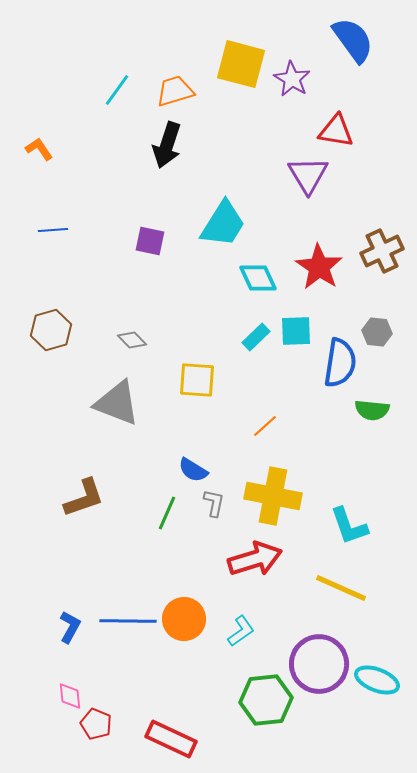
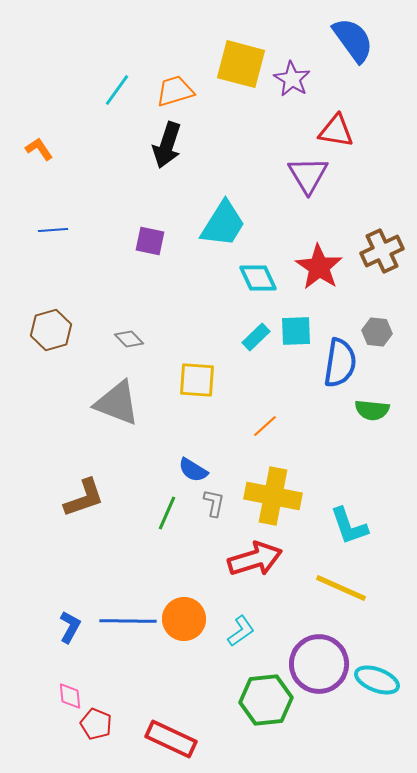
gray diamond at (132, 340): moved 3 px left, 1 px up
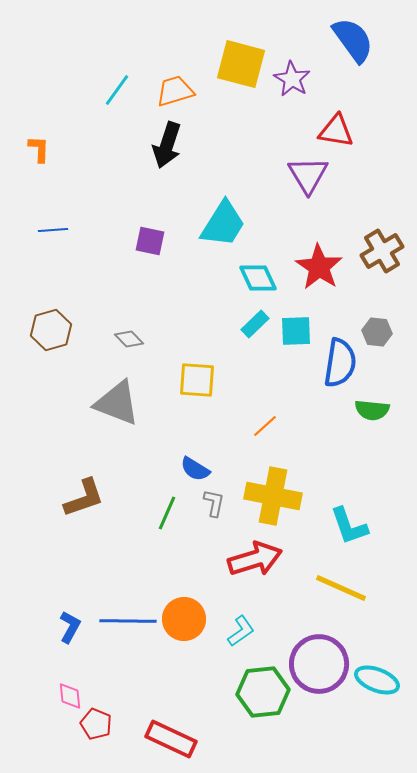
orange L-shape at (39, 149): rotated 36 degrees clockwise
brown cross at (382, 251): rotated 6 degrees counterclockwise
cyan rectangle at (256, 337): moved 1 px left, 13 px up
blue semicircle at (193, 470): moved 2 px right, 1 px up
green hexagon at (266, 700): moved 3 px left, 8 px up
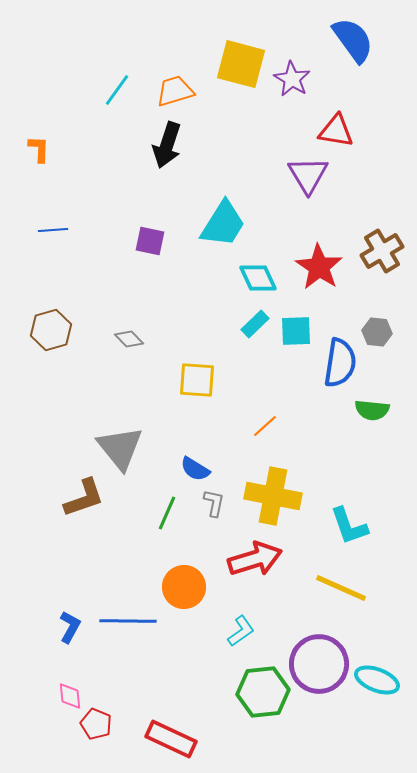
gray triangle at (117, 403): moved 3 px right, 45 px down; rotated 30 degrees clockwise
orange circle at (184, 619): moved 32 px up
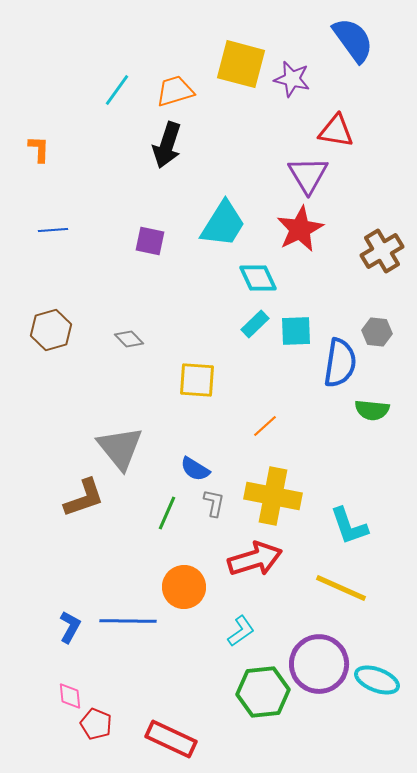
purple star at (292, 79): rotated 18 degrees counterclockwise
red star at (319, 267): moved 19 px left, 38 px up; rotated 12 degrees clockwise
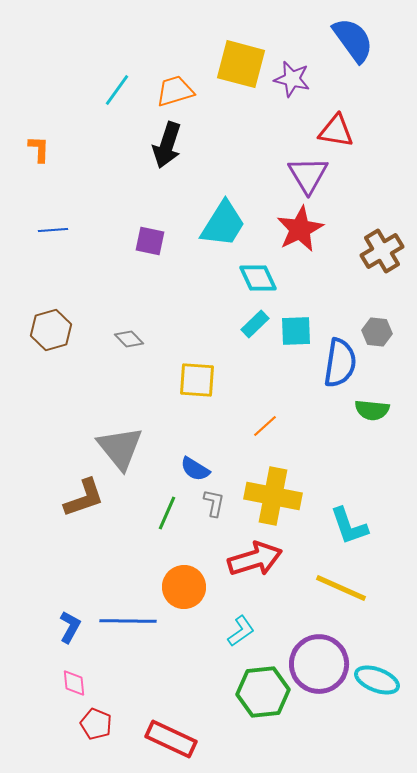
pink diamond at (70, 696): moved 4 px right, 13 px up
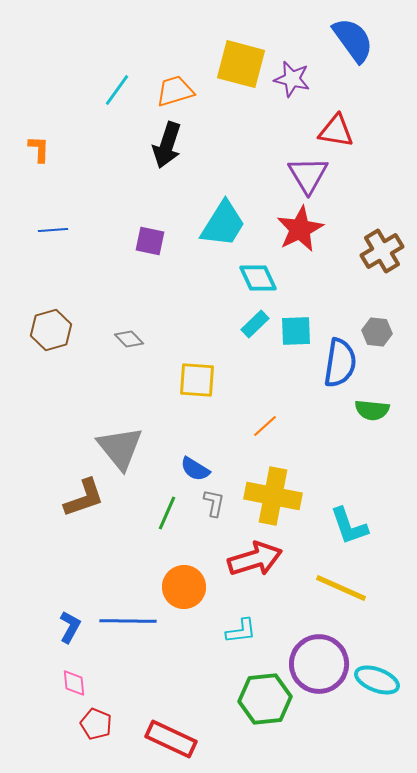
cyan L-shape at (241, 631): rotated 28 degrees clockwise
green hexagon at (263, 692): moved 2 px right, 7 px down
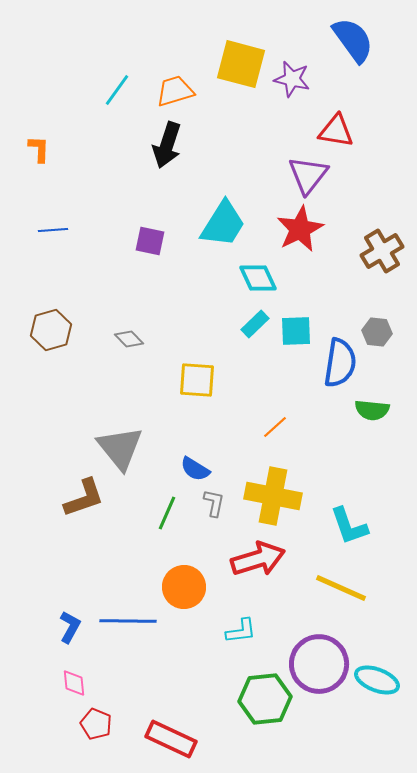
purple triangle at (308, 175): rotated 9 degrees clockwise
orange line at (265, 426): moved 10 px right, 1 px down
red arrow at (255, 559): moved 3 px right
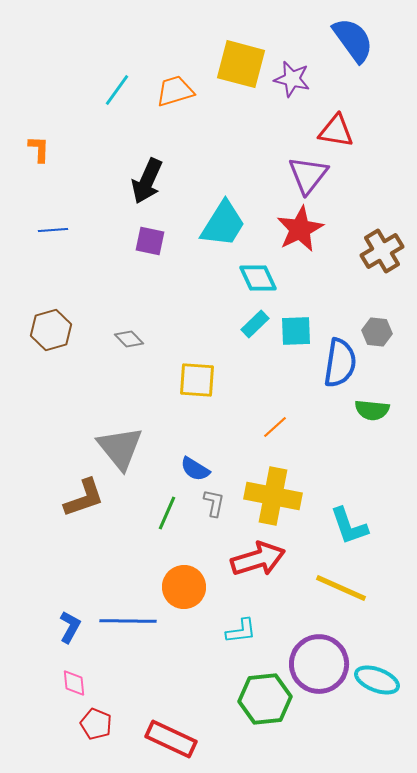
black arrow at (167, 145): moved 20 px left, 36 px down; rotated 6 degrees clockwise
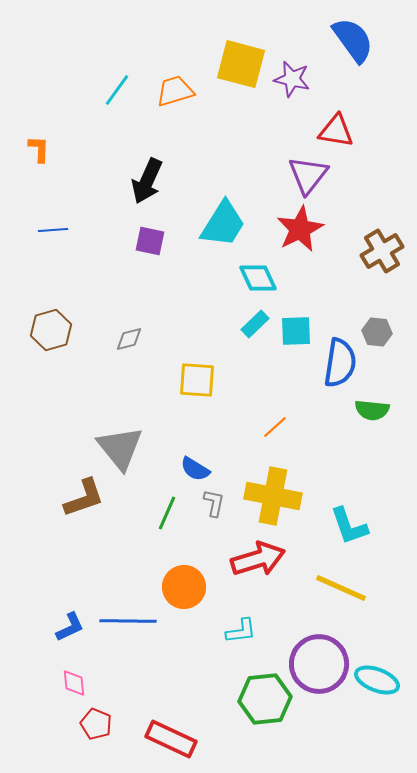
gray diamond at (129, 339): rotated 60 degrees counterclockwise
blue L-shape at (70, 627): rotated 36 degrees clockwise
